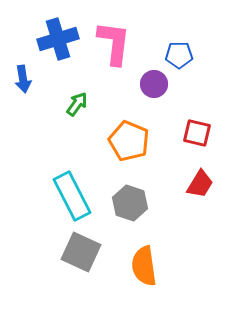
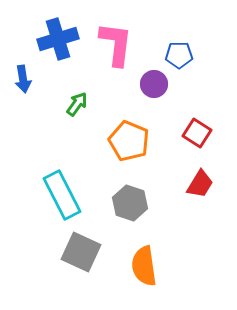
pink L-shape: moved 2 px right, 1 px down
red square: rotated 20 degrees clockwise
cyan rectangle: moved 10 px left, 1 px up
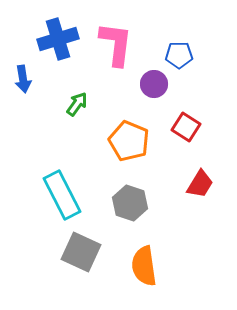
red square: moved 11 px left, 6 px up
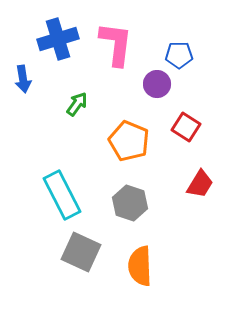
purple circle: moved 3 px right
orange semicircle: moved 4 px left; rotated 6 degrees clockwise
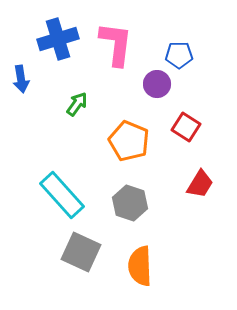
blue arrow: moved 2 px left
cyan rectangle: rotated 15 degrees counterclockwise
